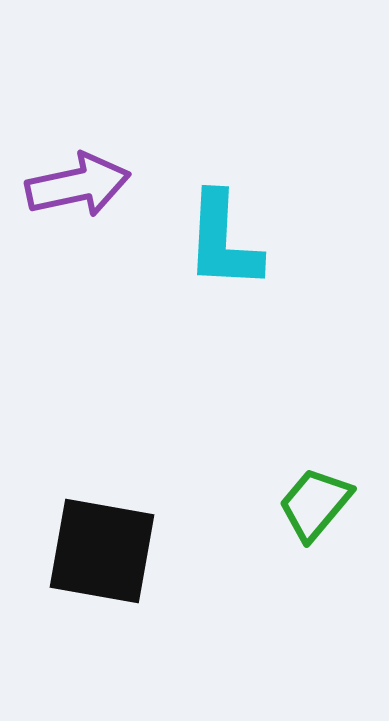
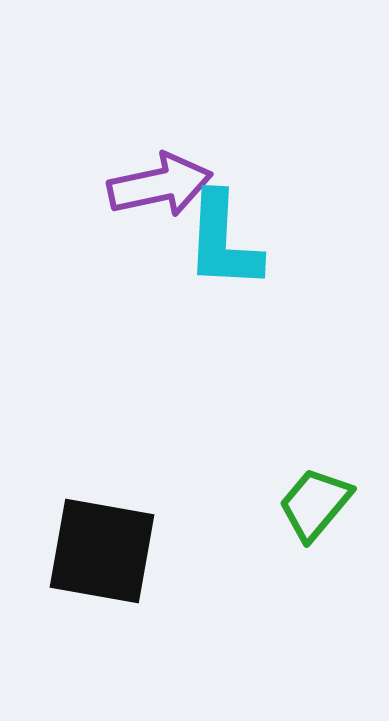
purple arrow: moved 82 px right
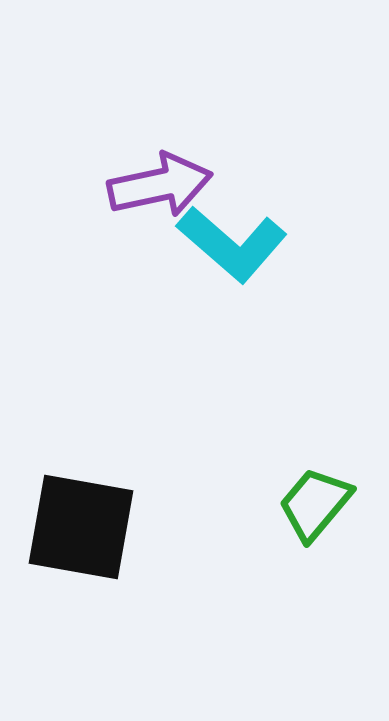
cyan L-shape: moved 9 px right, 3 px down; rotated 52 degrees counterclockwise
black square: moved 21 px left, 24 px up
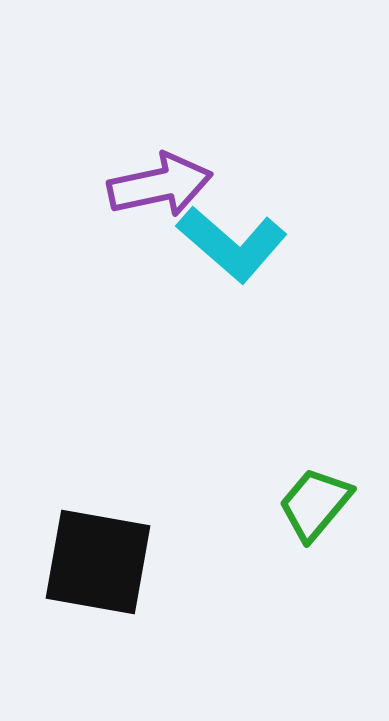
black square: moved 17 px right, 35 px down
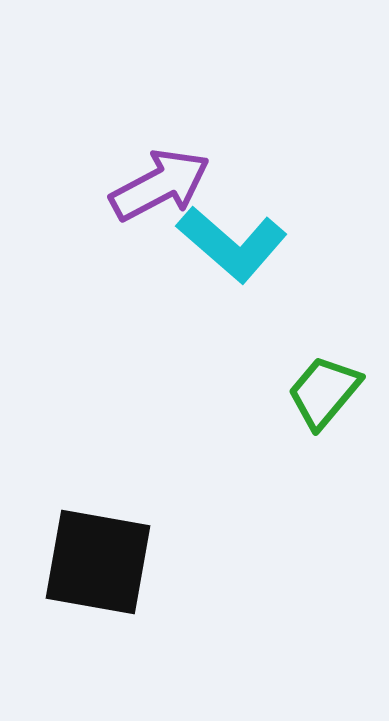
purple arrow: rotated 16 degrees counterclockwise
green trapezoid: moved 9 px right, 112 px up
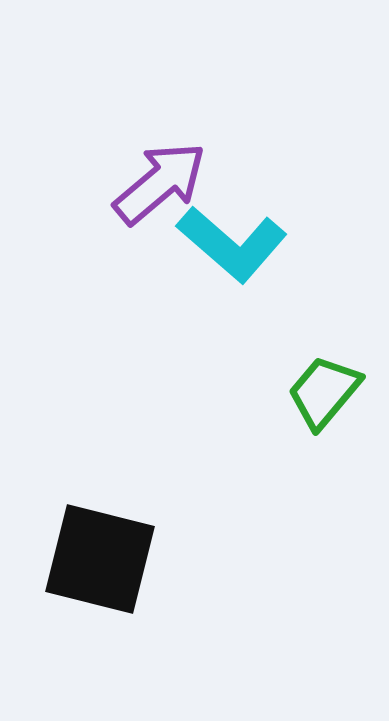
purple arrow: moved 2 px up; rotated 12 degrees counterclockwise
black square: moved 2 px right, 3 px up; rotated 4 degrees clockwise
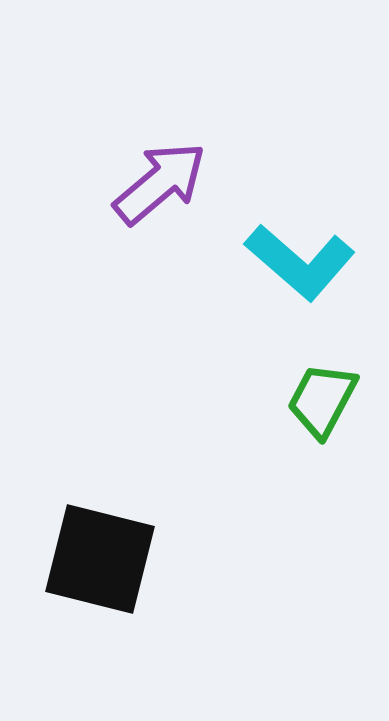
cyan L-shape: moved 68 px right, 18 px down
green trapezoid: moved 2 px left, 8 px down; rotated 12 degrees counterclockwise
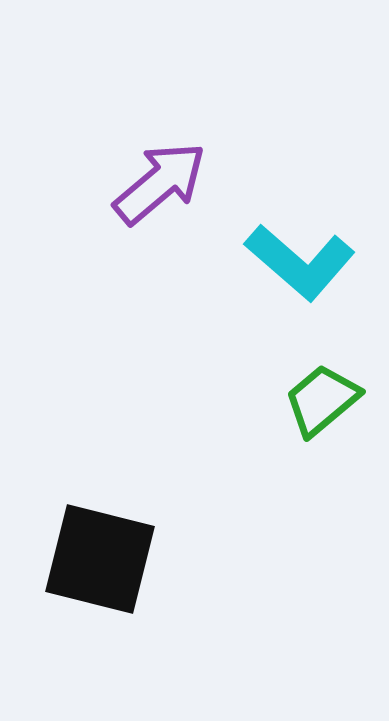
green trapezoid: rotated 22 degrees clockwise
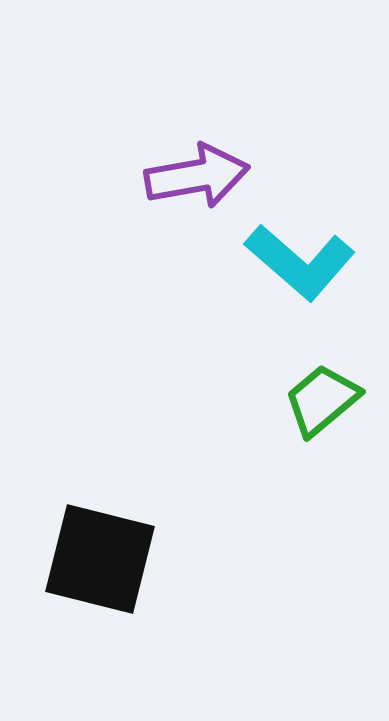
purple arrow: moved 37 px right, 7 px up; rotated 30 degrees clockwise
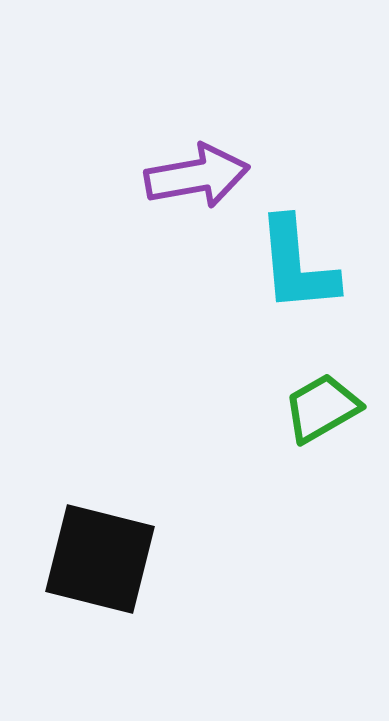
cyan L-shape: moved 3 px left, 3 px down; rotated 44 degrees clockwise
green trapezoid: moved 8 px down; rotated 10 degrees clockwise
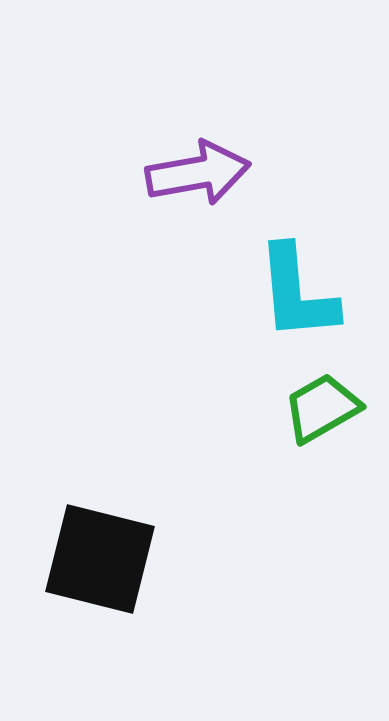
purple arrow: moved 1 px right, 3 px up
cyan L-shape: moved 28 px down
